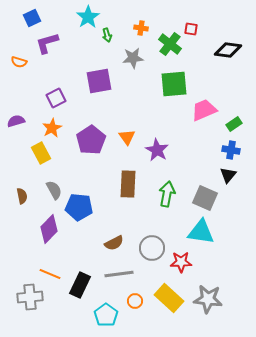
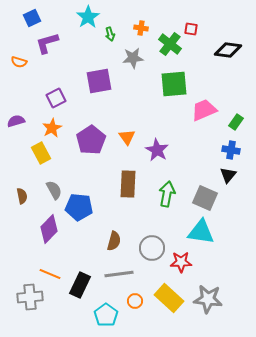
green arrow at (107, 35): moved 3 px right, 1 px up
green rectangle at (234, 124): moved 2 px right, 2 px up; rotated 21 degrees counterclockwise
brown semicircle at (114, 243): moved 2 px up; rotated 48 degrees counterclockwise
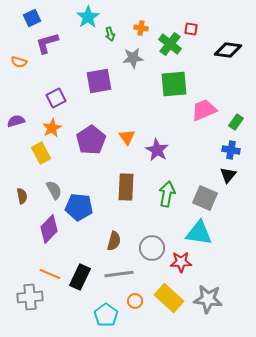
brown rectangle at (128, 184): moved 2 px left, 3 px down
cyan triangle at (201, 232): moved 2 px left, 1 px down
black rectangle at (80, 285): moved 8 px up
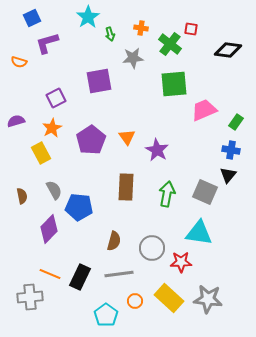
gray square at (205, 198): moved 6 px up
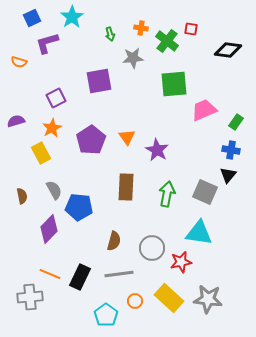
cyan star at (88, 17): moved 16 px left
green cross at (170, 44): moved 3 px left, 3 px up
red star at (181, 262): rotated 10 degrees counterclockwise
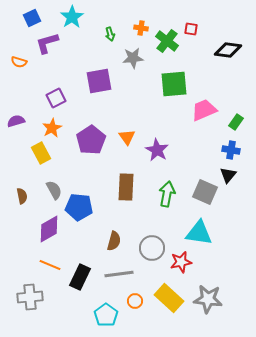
purple diamond at (49, 229): rotated 16 degrees clockwise
orange line at (50, 274): moved 9 px up
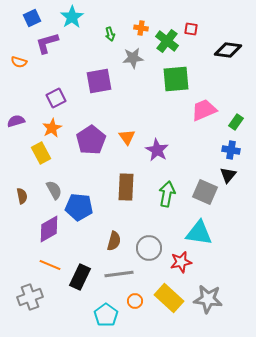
green square at (174, 84): moved 2 px right, 5 px up
gray circle at (152, 248): moved 3 px left
gray cross at (30, 297): rotated 15 degrees counterclockwise
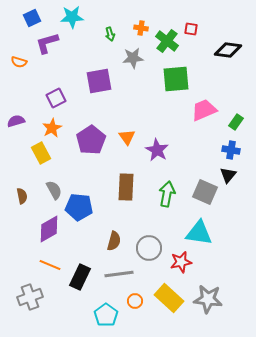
cyan star at (72, 17): rotated 30 degrees clockwise
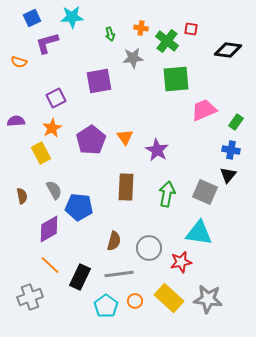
purple semicircle at (16, 121): rotated 12 degrees clockwise
orange triangle at (127, 137): moved 2 px left
orange line at (50, 265): rotated 20 degrees clockwise
cyan pentagon at (106, 315): moved 9 px up
